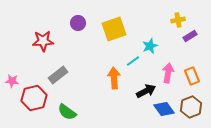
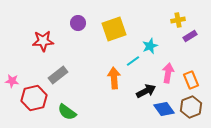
orange rectangle: moved 1 px left, 4 px down
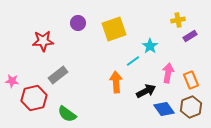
cyan star: rotated 14 degrees counterclockwise
orange arrow: moved 2 px right, 4 px down
green semicircle: moved 2 px down
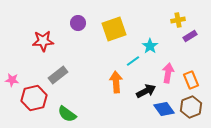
pink star: moved 1 px up
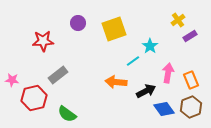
yellow cross: rotated 24 degrees counterclockwise
orange arrow: rotated 80 degrees counterclockwise
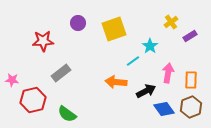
yellow cross: moved 7 px left, 2 px down
gray rectangle: moved 3 px right, 2 px up
orange rectangle: rotated 24 degrees clockwise
red hexagon: moved 1 px left, 2 px down
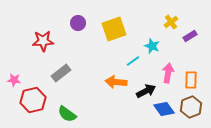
cyan star: moved 2 px right; rotated 14 degrees counterclockwise
pink star: moved 2 px right
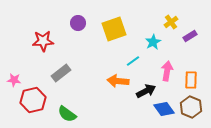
cyan star: moved 1 px right, 4 px up; rotated 21 degrees clockwise
pink arrow: moved 1 px left, 2 px up
orange arrow: moved 2 px right, 1 px up
brown hexagon: rotated 15 degrees counterclockwise
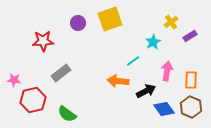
yellow square: moved 4 px left, 10 px up
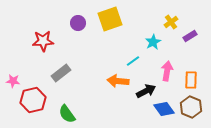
pink star: moved 1 px left, 1 px down
green semicircle: rotated 18 degrees clockwise
